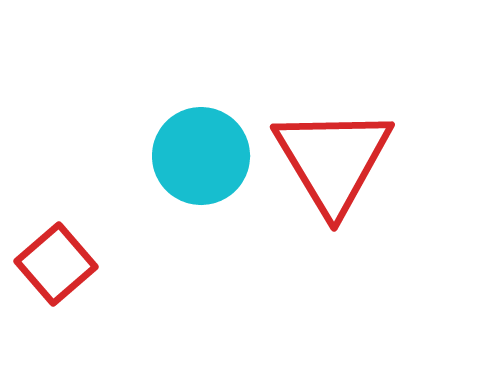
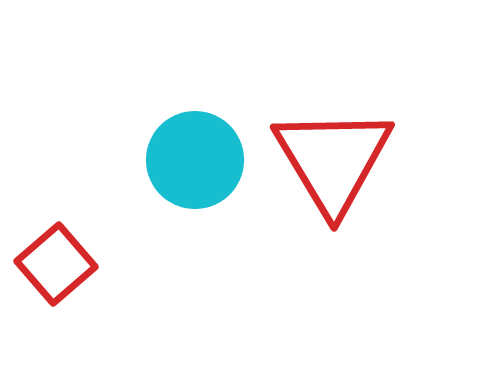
cyan circle: moved 6 px left, 4 px down
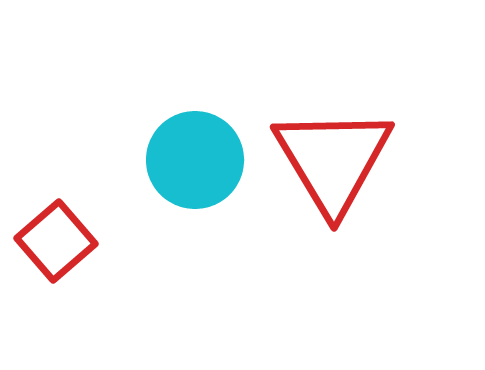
red square: moved 23 px up
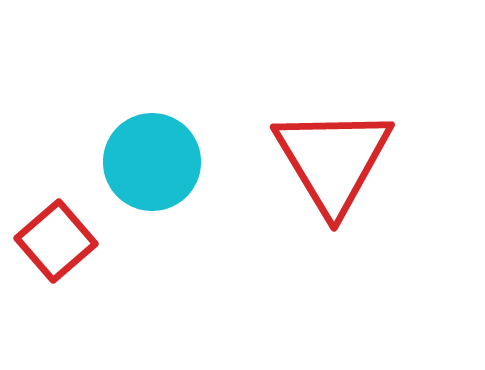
cyan circle: moved 43 px left, 2 px down
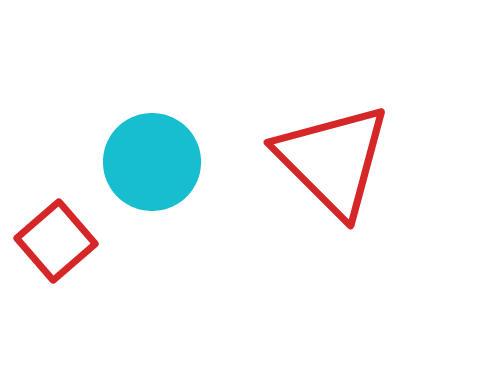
red triangle: rotated 14 degrees counterclockwise
